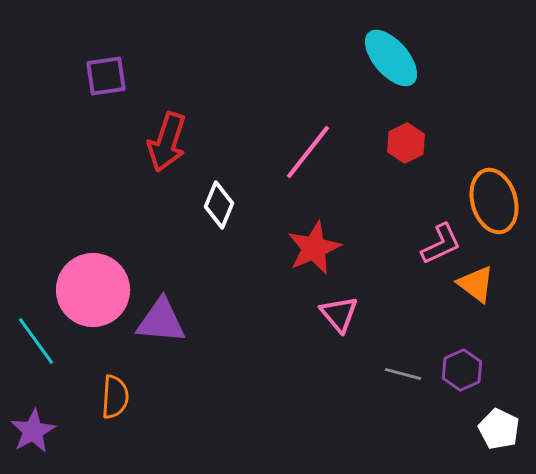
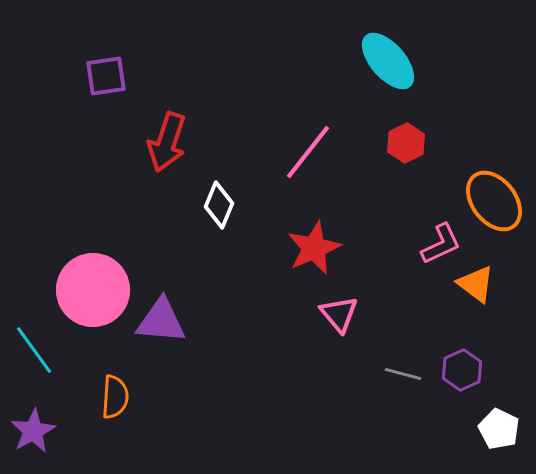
cyan ellipse: moved 3 px left, 3 px down
orange ellipse: rotated 22 degrees counterclockwise
cyan line: moved 2 px left, 9 px down
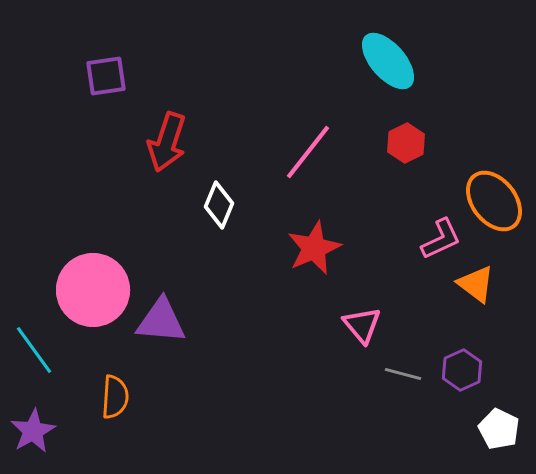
pink L-shape: moved 5 px up
pink triangle: moved 23 px right, 11 px down
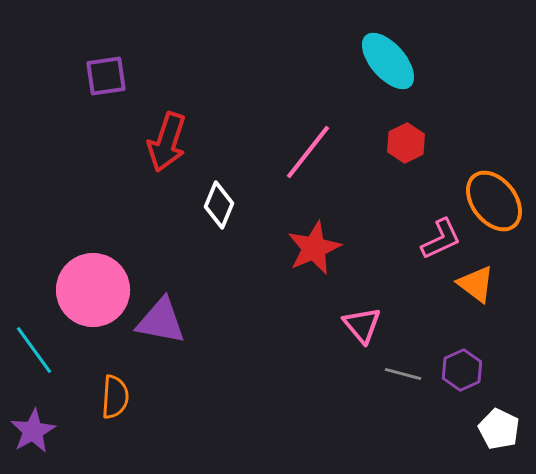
purple triangle: rotated 6 degrees clockwise
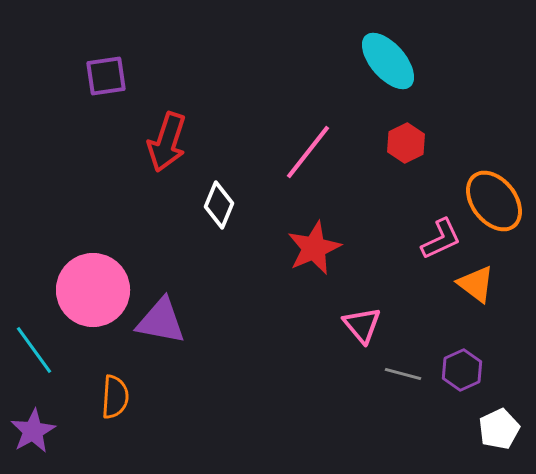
white pentagon: rotated 21 degrees clockwise
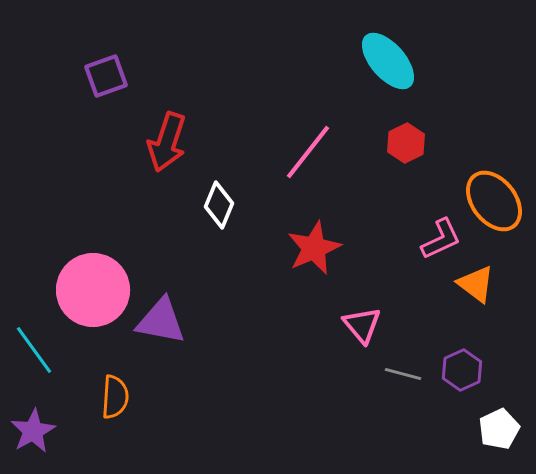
purple square: rotated 12 degrees counterclockwise
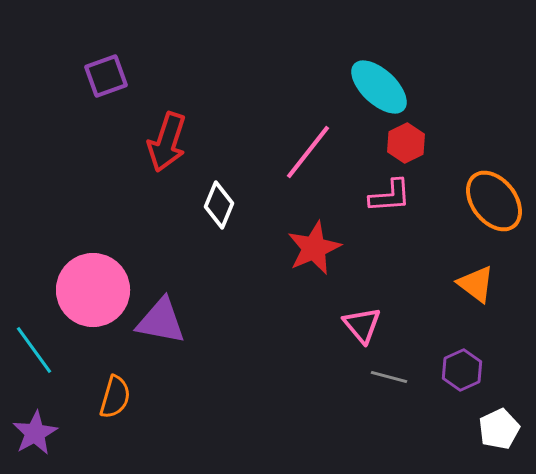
cyan ellipse: moved 9 px left, 26 px down; rotated 6 degrees counterclockwise
pink L-shape: moved 51 px left, 43 px up; rotated 21 degrees clockwise
gray line: moved 14 px left, 3 px down
orange semicircle: rotated 12 degrees clockwise
purple star: moved 2 px right, 2 px down
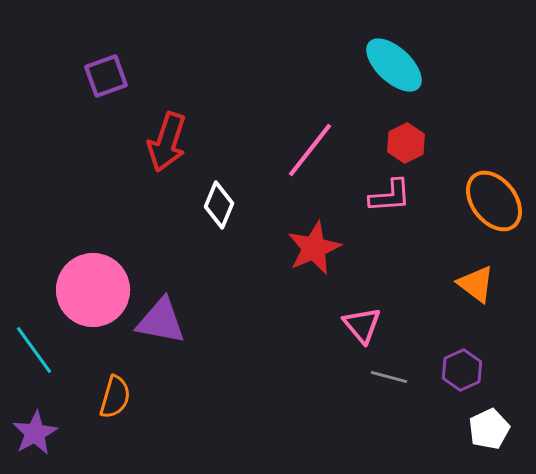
cyan ellipse: moved 15 px right, 22 px up
pink line: moved 2 px right, 2 px up
white pentagon: moved 10 px left
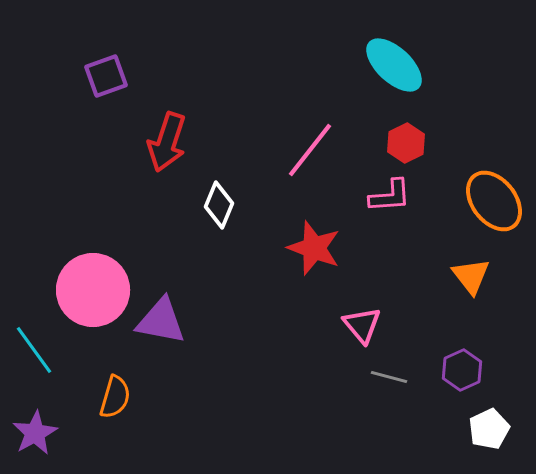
red star: rotated 28 degrees counterclockwise
orange triangle: moved 5 px left, 8 px up; rotated 15 degrees clockwise
